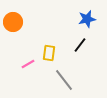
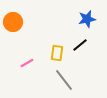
black line: rotated 14 degrees clockwise
yellow rectangle: moved 8 px right
pink line: moved 1 px left, 1 px up
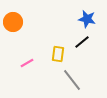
blue star: rotated 24 degrees clockwise
black line: moved 2 px right, 3 px up
yellow rectangle: moved 1 px right, 1 px down
gray line: moved 8 px right
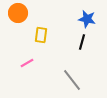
orange circle: moved 5 px right, 9 px up
black line: rotated 35 degrees counterclockwise
yellow rectangle: moved 17 px left, 19 px up
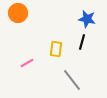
yellow rectangle: moved 15 px right, 14 px down
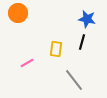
gray line: moved 2 px right
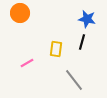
orange circle: moved 2 px right
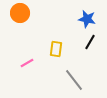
black line: moved 8 px right; rotated 14 degrees clockwise
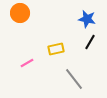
yellow rectangle: rotated 70 degrees clockwise
gray line: moved 1 px up
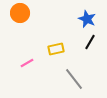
blue star: rotated 12 degrees clockwise
